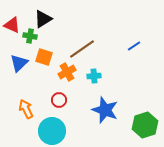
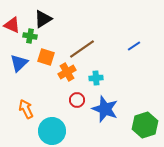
orange square: moved 2 px right
cyan cross: moved 2 px right, 2 px down
red circle: moved 18 px right
blue star: moved 1 px up
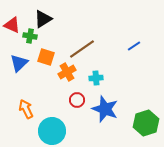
green hexagon: moved 1 px right, 2 px up
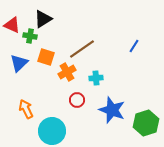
blue line: rotated 24 degrees counterclockwise
blue star: moved 7 px right, 1 px down
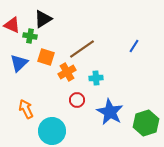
blue star: moved 2 px left, 2 px down; rotated 8 degrees clockwise
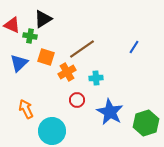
blue line: moved 1 px down
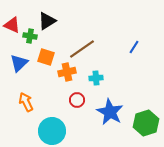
black triangle: moved 4 px right, 2 px down
orange cross: rotated 18 degrees clockwise
orange arrow: moved 7 px up
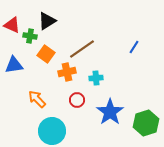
orange square: moved 3 px up; rotated 18 degrees clockwise
blue triangle: moved 5 px left, 2 px down; rotated 36 degrees clockwise
orange arrow: moved 11 px right, 3 px up; rotated 18 degrees counterclockwise
blue star: rotated 8 degrees clockwise
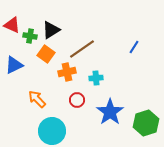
black triangle: moved 4 px right, 9 px down
blue triangle: rotated 18 degrees counterclockwise
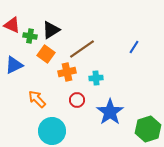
green hexagon: moved 2 px right, 6 px down
